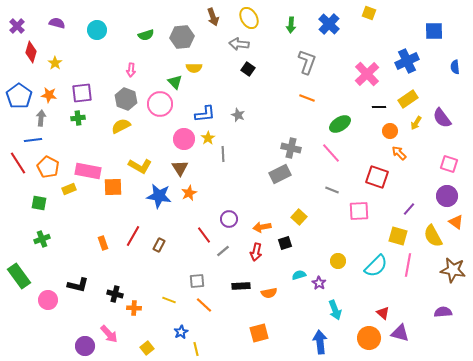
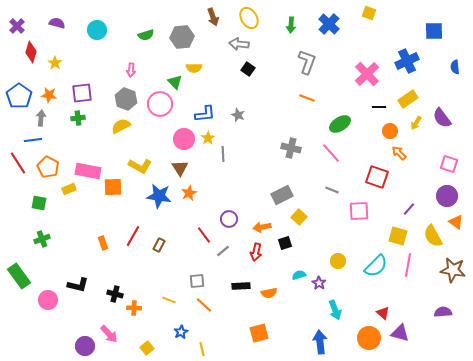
gray rectangle at (280, 174): moved 2 px right, 21 px down
yellow line at (196, 349): moved 6 px right
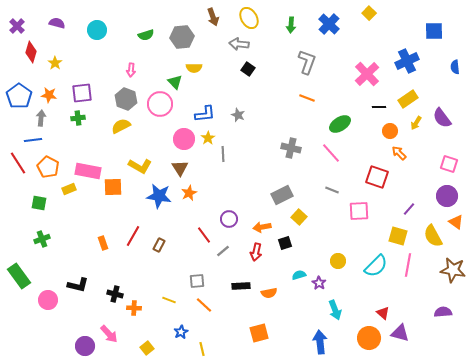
yellow square at (369, 13): rotated 24 degrees clockwise
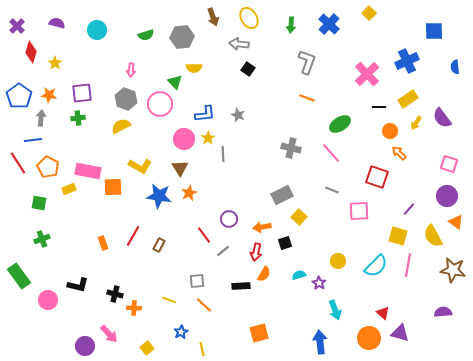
orange semicircle at (269, 293): moved 5 px left, 19 px up; rotated 49 degrees counterclockwise
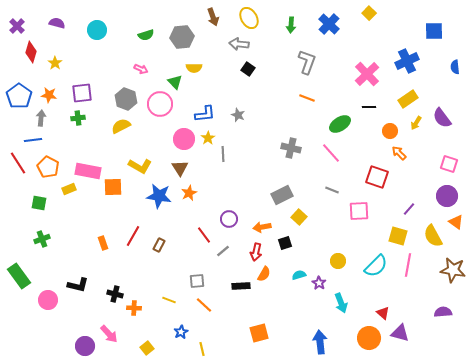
pink arrow at (131, 70): moved 10 px right, 1 px up; rotated 72 degrees counterclockwise
black line at (379, 107): moved 10 px left
cyan arrow at (335, 310): moved 6 px right, 7 px up
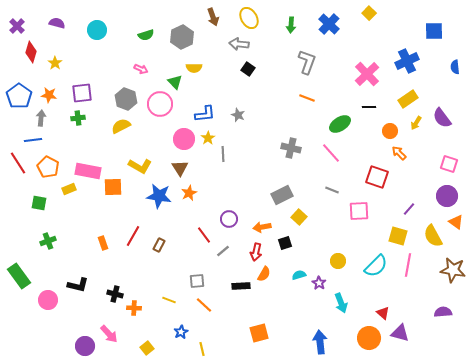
gray hexagon at (182, 37): rotated 20 degrees counterclockwise
green cross at (42, 239): moved 6 px right, 2 px down
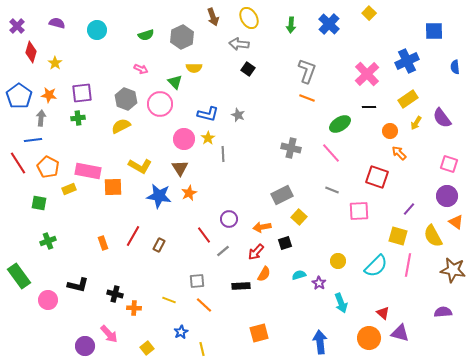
gray L-shape at (307, 62): moved 9 px down
blue L-shape at (205, 114): moved 3 px right; rotated 20 degrees clockwise
red arrow at (256, 252): rotated 30 degrees clockwise
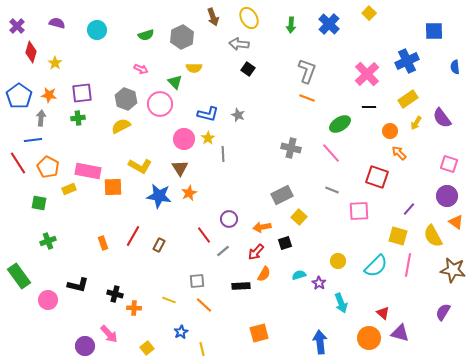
purple semicircle at (443, 312): rotated 54 degrees counterclockwise
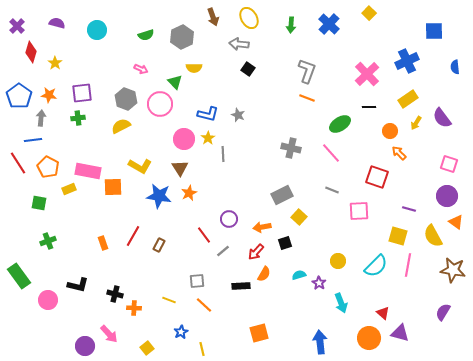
purple line at (409, 209): rotated 64 degrees clockwise
